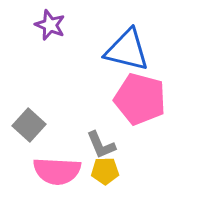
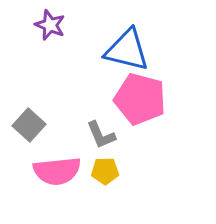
gray L-shape: moved 10 px up
pink semicircle: rotated 9 degrees counterclockwise
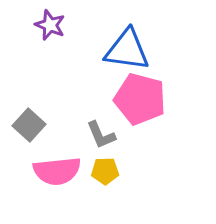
blue triangle: rotated 6 degrees counterclockwise
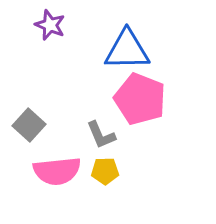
blue triangle: rotated 9 degrees counterclockwise
pink pentagon: rotated 6 degrees clockwise
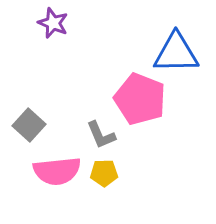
purple star: moved 3 px right, 2 px up
blue triangle: moved 49 px right, 3 px down
yellow pentagon: moved 1 px left, 2 px down
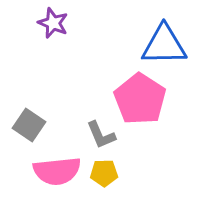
blue triangle: moved 12 px left, 8 px up
pink pentagon: rotated 12 degrees clockwise
gray square: rotated 8 degrees counterclockwise
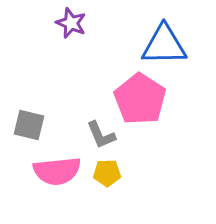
purple star: moved 18 px right
gray square: rotated 20 degrees counterclockwise
yellow pentagon: moved 3 px right
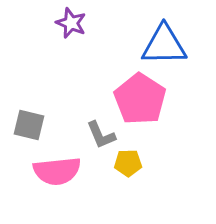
yellow pentagon: moved 21 px right, 10 px up
